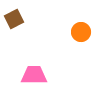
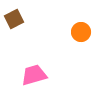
pink trapezoid: rotated 16 degrees counterclockwise
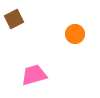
orange circle: moved 6 px left, 2 px down
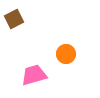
orange circle: moved 9 px left, 20 px down
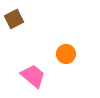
pink trapezoid: moved 1 px left, 1 px down; rotated 56 degrees clockwise
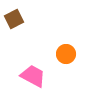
pink trapezoid: rotated 12 degrees counterclockwise
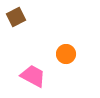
brown square: moved 2 px right, 2 px up
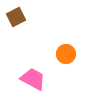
pink trapezoid: moved 3 px down
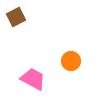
orange circle: moved 5 px right, 7 px down
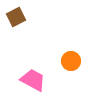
pink trapezoid: moved 1 px down
